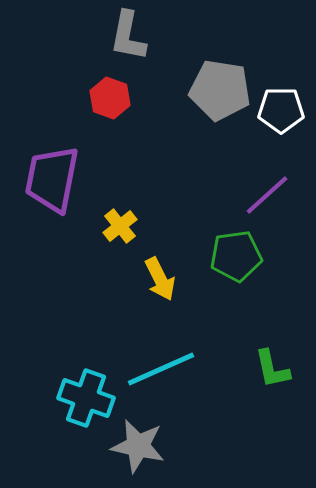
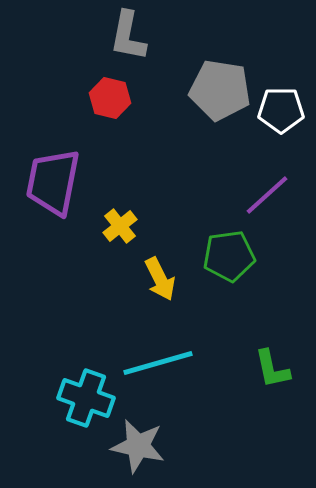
red hexagon: rotated 6 degrees counterclockwise
purple trapezoid: moved 1 px right, 3 px down
green pentagon: moved 7 px left
cyan line: moved 3 px left, 6 px up; rotated 8 degrees clockwise
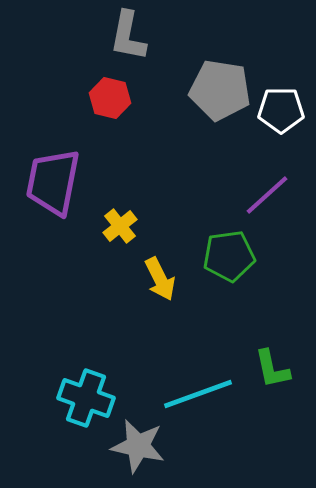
cyan line: moved 40 px right, 31 px down; rotated 4 degrees counterclockwise
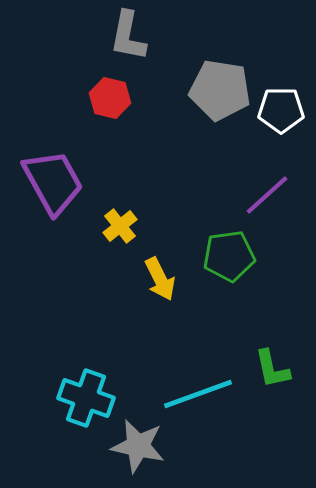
purple trapezoid: rotated 140 degrees clockwise
